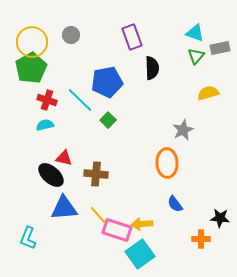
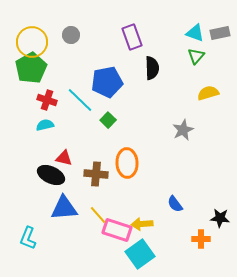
gray rectangle: moved 15 px up
orange ellipse: moved 40 px left
black ellipse: rotated 16 degrees counterclockwise
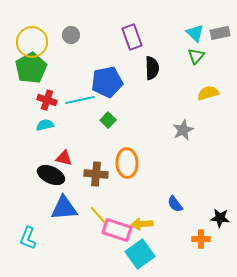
cyan triangle: rotated 24 degrees clockwise
cyan line: rotated 56 degrees counterclockwise
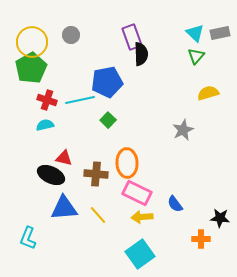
black semicircle: moved 11 px left, 14 px up
yellow arrow: moved 7 px up
pink rectangle: moved 20 px right, 37 px up; rotated 8 degrees clockwise
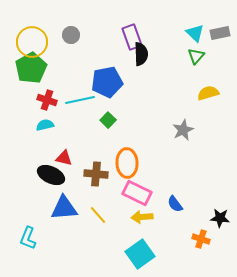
orange cross: rotated 18 degrees clockwise
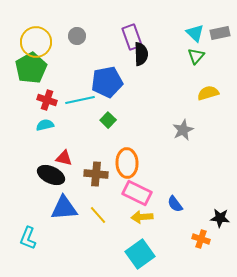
gray circle: moved 6 px right, 1 px down
yellow circle: moved 4 px right
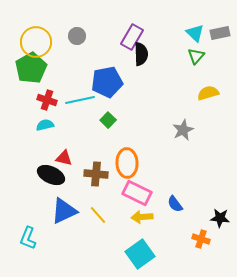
purple rectangle: rotated 50 degrees clockwise
blue triangle: moved 3 px down; rotated 20 degrees counterclockwise
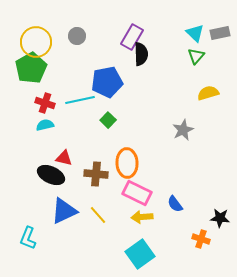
red cross: moved 2 px left, 3 px down
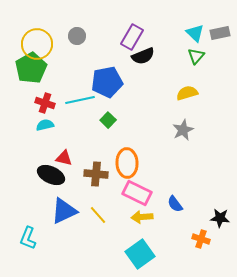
yellow circle: moved 1 px right, 2 px down
black semicircle: moved 2 px right, 2 px down; rotated 70 degrees clockwise
yellow semicircle: moved 21 px left
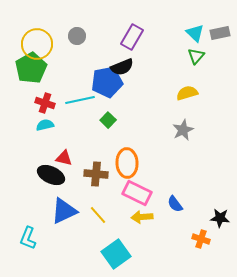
black semicircle: moved 21 px left, 11 px down
cyan square: moved 24 px left
